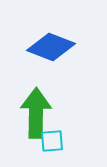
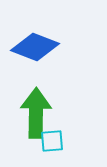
blue diamond: moved 16 px left
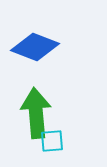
green arrow: rotated 6 degrees counterclockwise
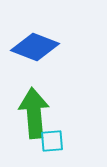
green arrow: moved 2 px left
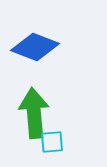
cyan square: moved 1 px down
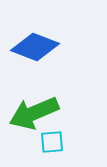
green arrow: rotated 108 degrees counterclockwise
